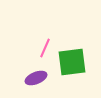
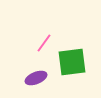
pink line: moved 1 px left, 5 px up; rotated 12 degrees clockwise
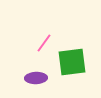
purple ellipse: rotated 20 degrees clockwise
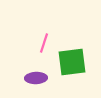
pink line: rotated 18 degrees counterclockwise
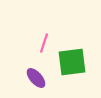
purple ellipse: rotated 50 degrees clockwise
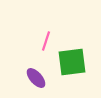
pink line: moved 2 px right, 2 px up
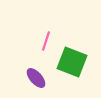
green square: rotated 28 degrees clockwise
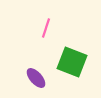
pink line: moved 13 px up
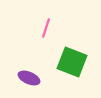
purple ellipse: moved 7 px left; rotated 25 degrees counterclockwise
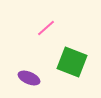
pink line: rotated 30 degrees clockwise
